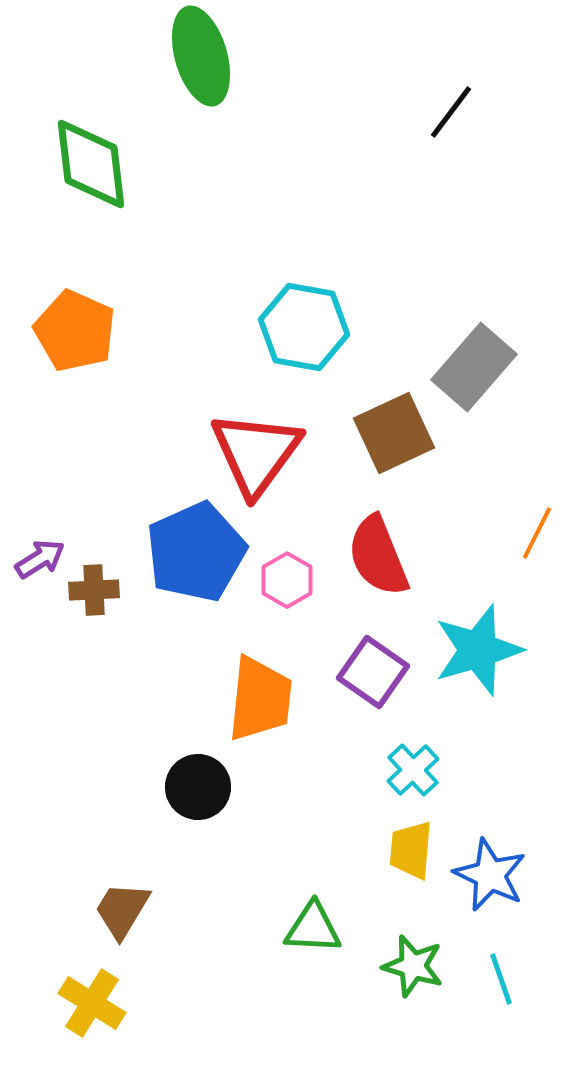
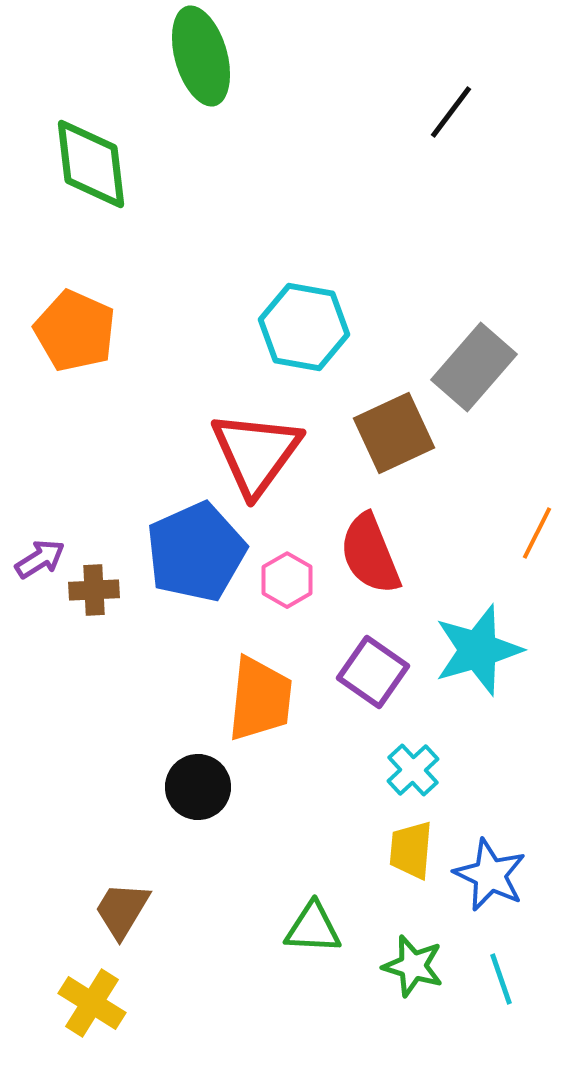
red semicircle: moved 8 px left, 2 px up
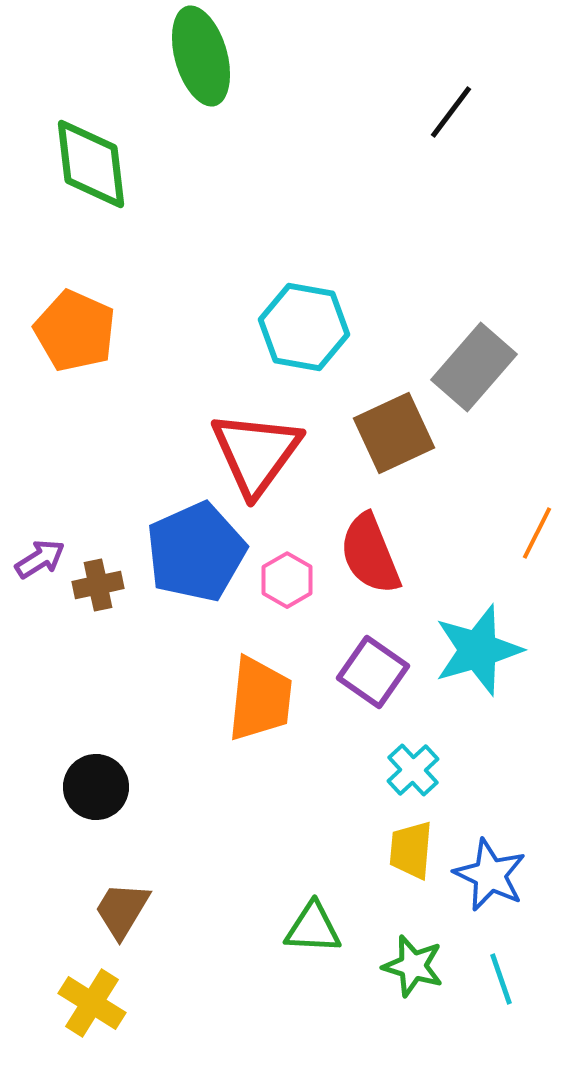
brown cross: moved 4 px right, 5 px up; rotated 9 degrees counterclockwise
black circle: moved 102 px left
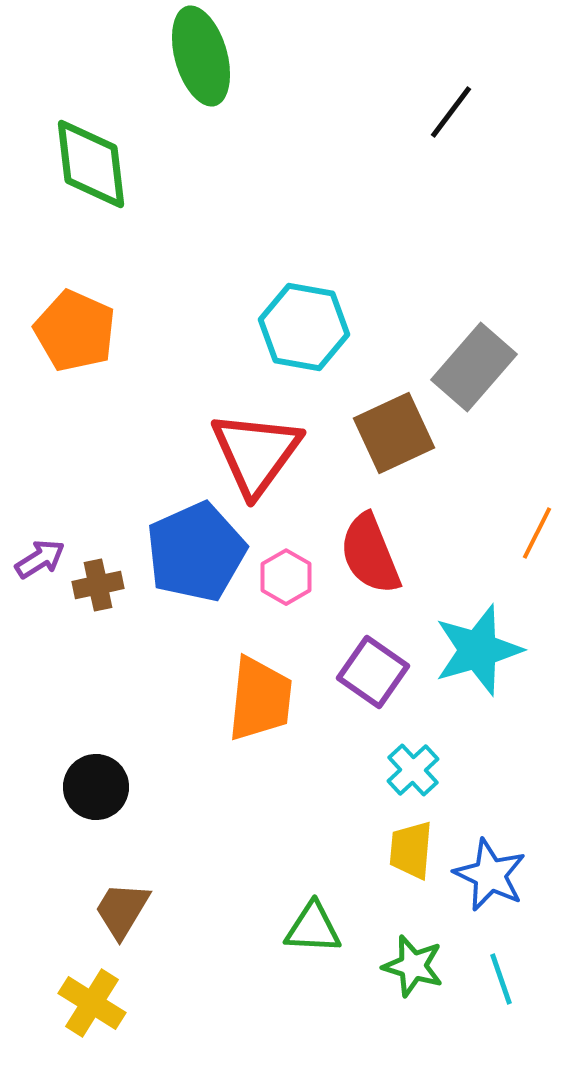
pink hexagon: moved 1 px left, 3 px up
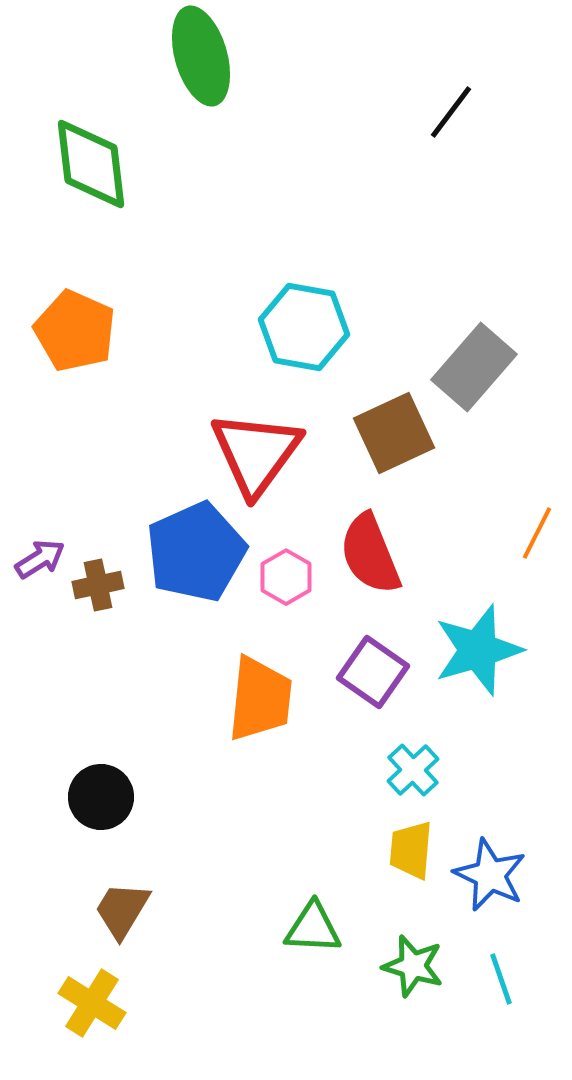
black circle: moved 5 px right, 10 px down
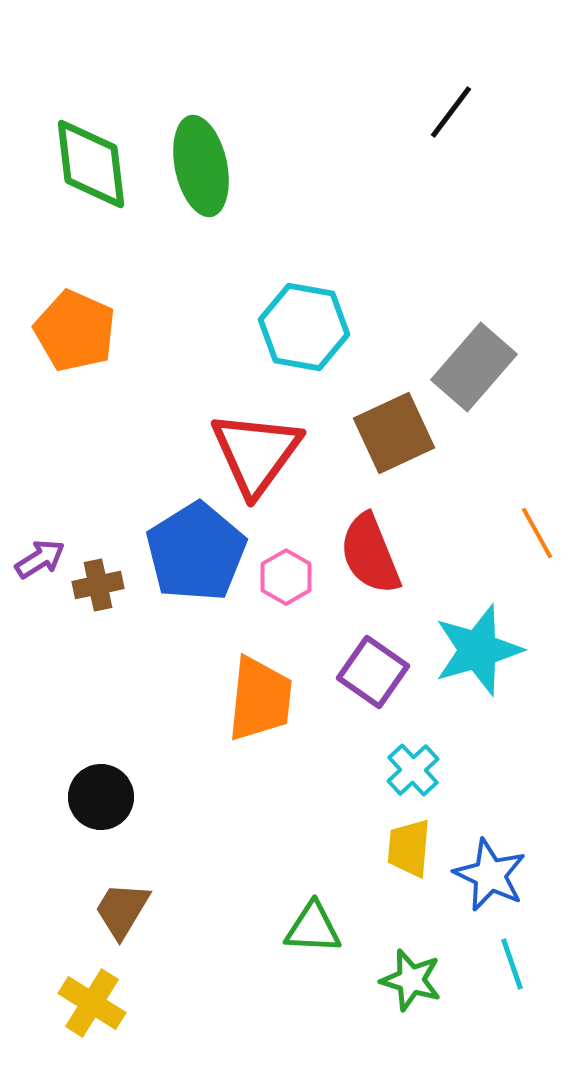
green ellipse: moved 110 px down; rotated 4 degrees clockwise
orange line: rotated 56 degrees counterclockwise
blue pentagon: rotated 8 degrees counterclockwise
yellow trapezoid: moved 2 px left, 2 px up
green star: moved 2 px left, 14 px down
cyan line: moved 11 px right, 15 px up
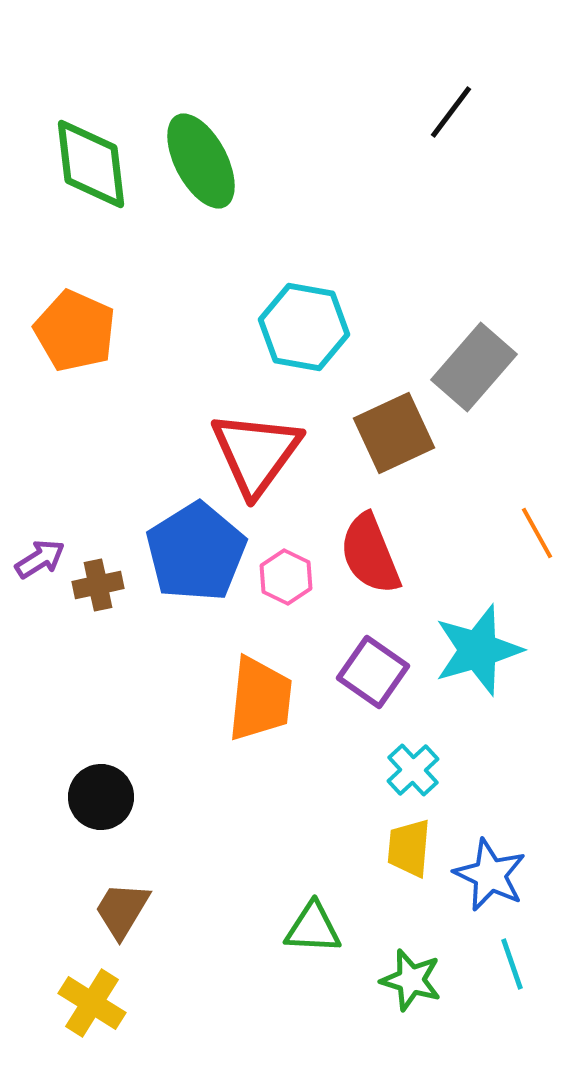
green ellipse: moved 5 px up; rotated 16 degrees counterclockwise
pink hexagon: rotated 4 degrees counterclockwise
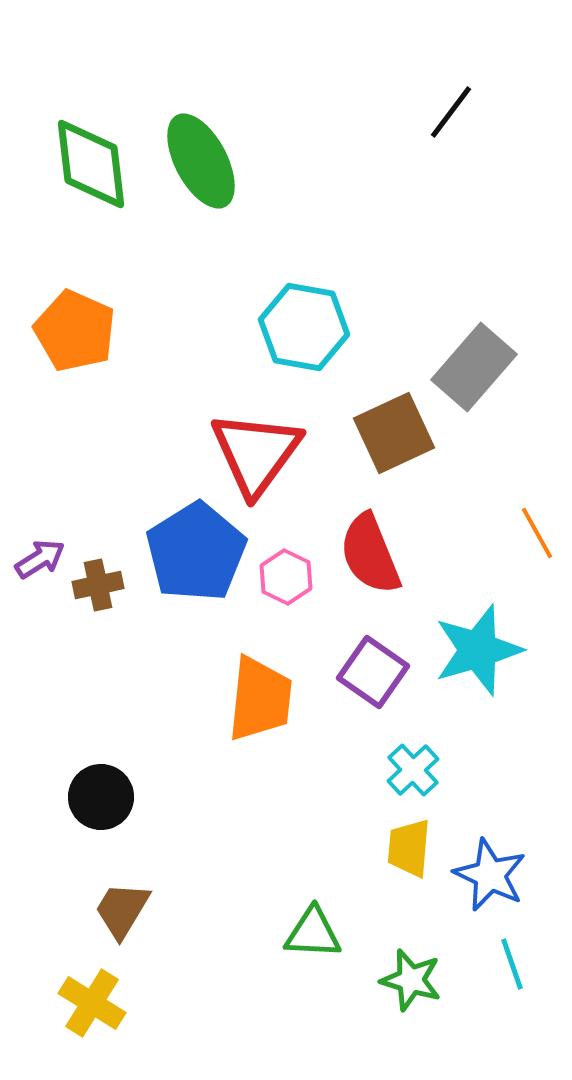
green triangle: moved 5 px down
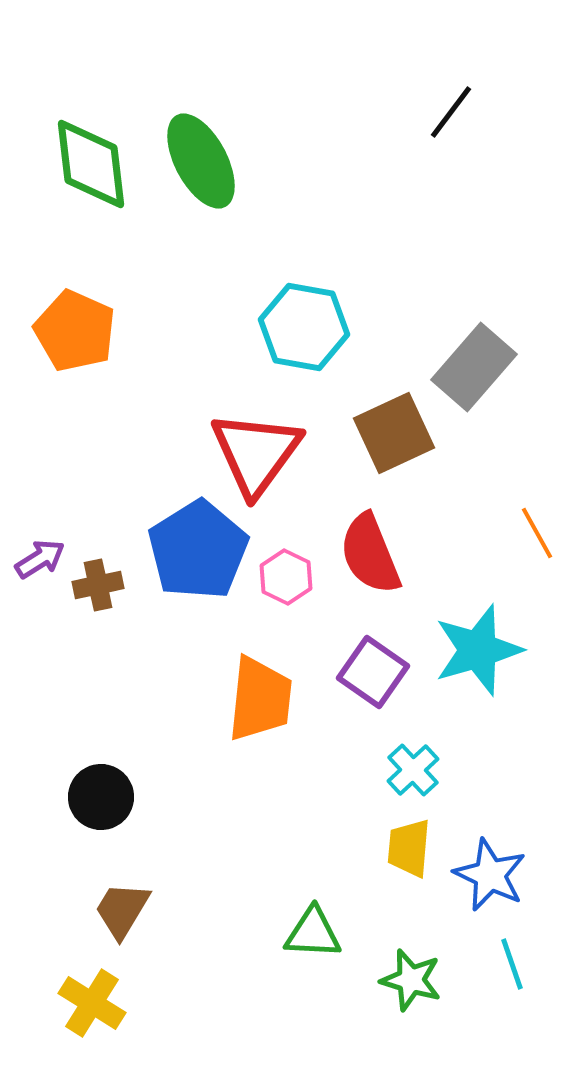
blue pentagon: moved 2 px right, 2 px up
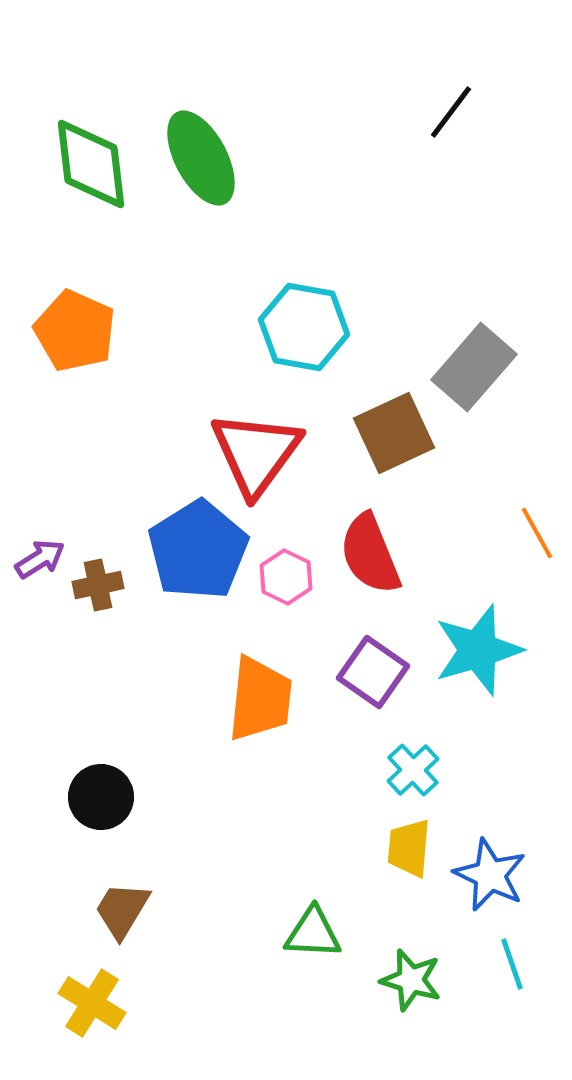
green ellipse: moved 3 px up
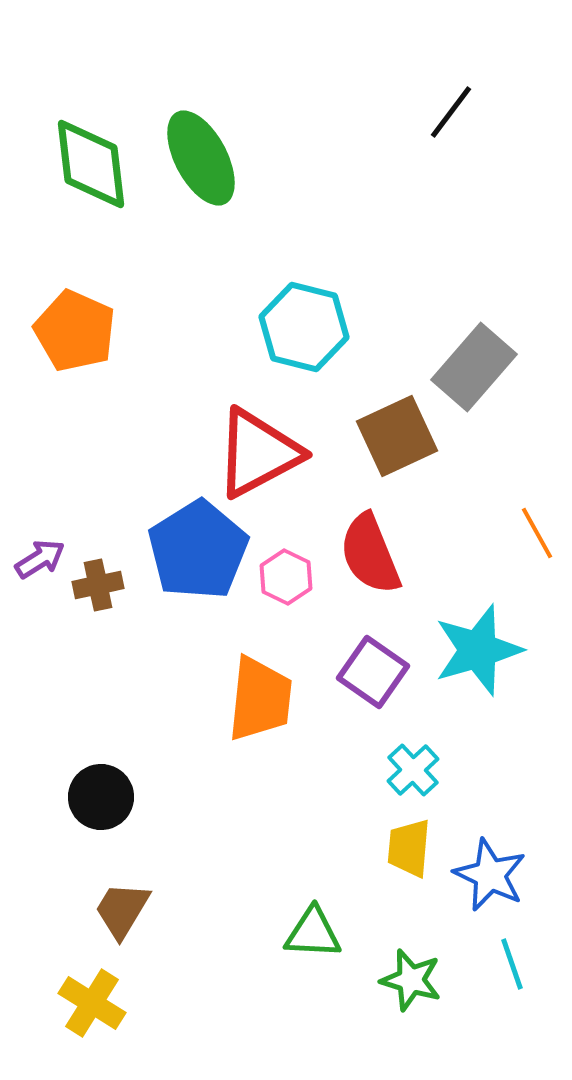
cyan hexagon: rotated 4 degrees clockwise
brown square: moved 3 px right, 3 px down
red triangle: moved 2 px right; rotated 26 degrees clockwise
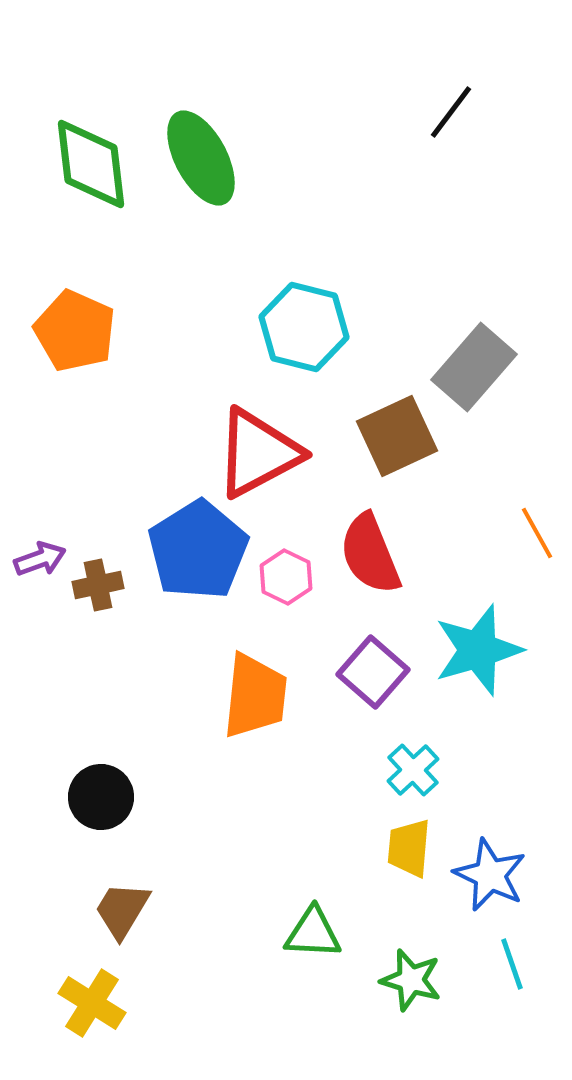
purple arrow: rotated 12 degrees clockwise
purple square: rotated 6 degrees clockwise
orange trapezoid: moved 5 px left, 3 px up
